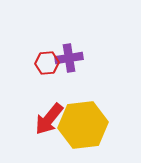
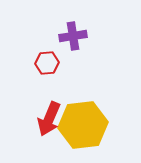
purple cross: moved 4 px right, 22 px up
red arrow: rotated 16 degrees counterclockwise
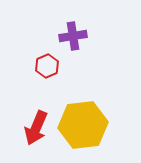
red hexagon: moved 3 px down; rotated 20 degrees counterclockwise
red arrow: moved 13 px left, 9 px down
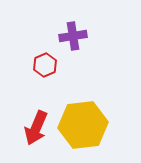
red hexagon: moved 2 px left, 1 px up
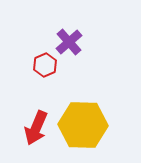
purple cross: moved 4 px left, 6 px down; rotated 32 degrees counterclockwise
yellow hexagon: rotated 9 degrees clockwise
